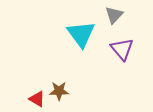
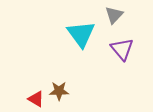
red triangle: moved 1 px left
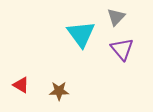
gray triangle: moved 2 px right, 2 px down
red triangle: moved 15 px left, 14 px up
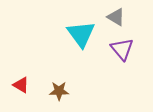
gray triangle: rotated 42 degrees counterclockwise
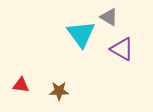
gray triangle: moved 7 px left
purple triangle: rotated 20 degrees counterclockwise
red triangle: rotated 24 degrees counterclockwise
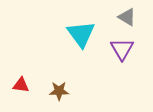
gray triangle: moved 18 px right
purple triangle: rotated 30 degrees clockwise
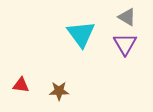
purple triangle: moved 3 px right, 5 px up
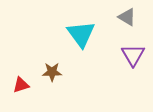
purple triangle: moved 8 px right, 11 px down
red triangle: rotated 24 degrees counterclockwise
brown star: moved 7 px left, 19 px up
